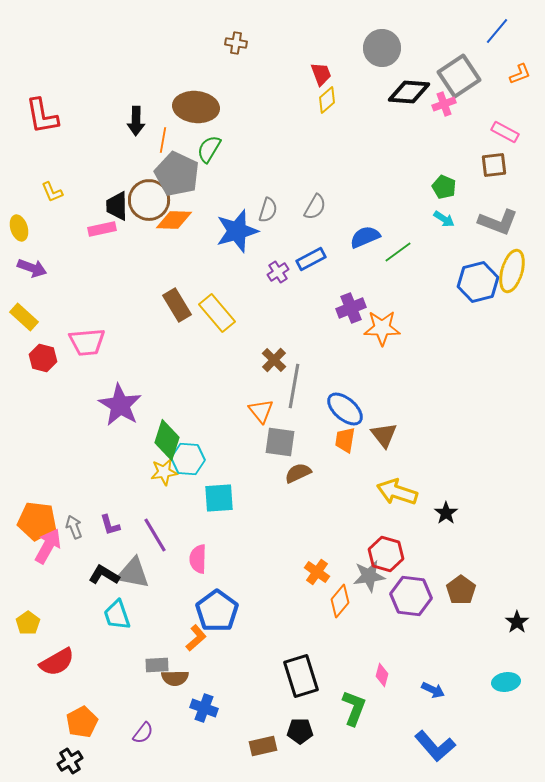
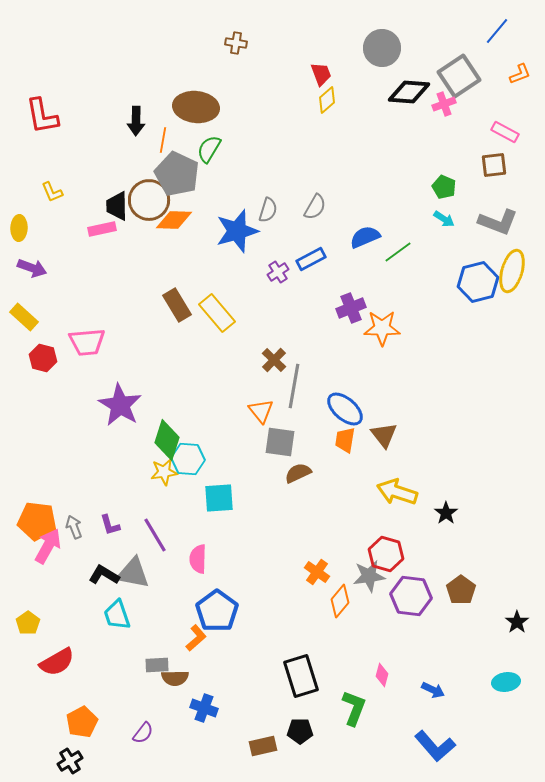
yellow ellipse at (19, 228): rotated 20 degrees clockwise
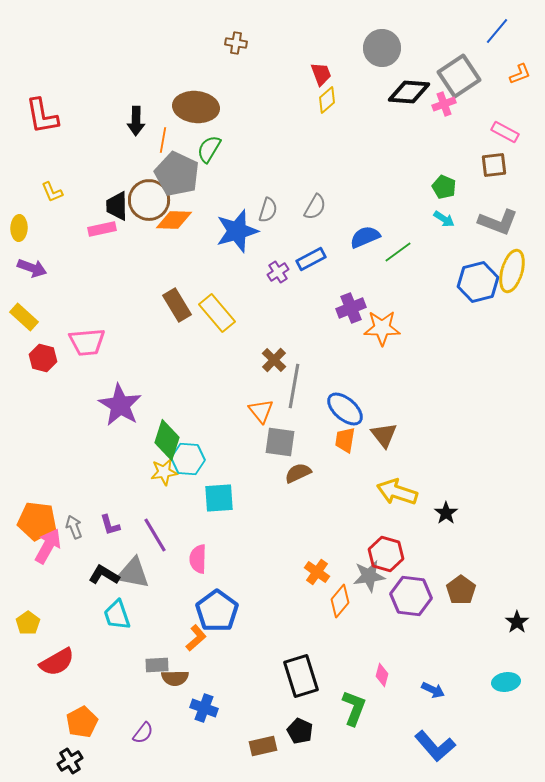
black pentagon at (300, 731): rotated 25 degrees clockwise
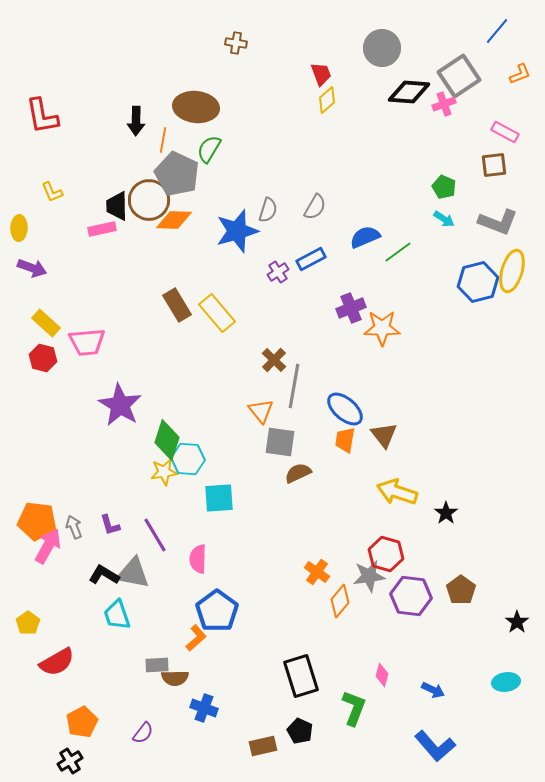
yellow rectangle at (24, 317): moved 22 px right, 6 px down
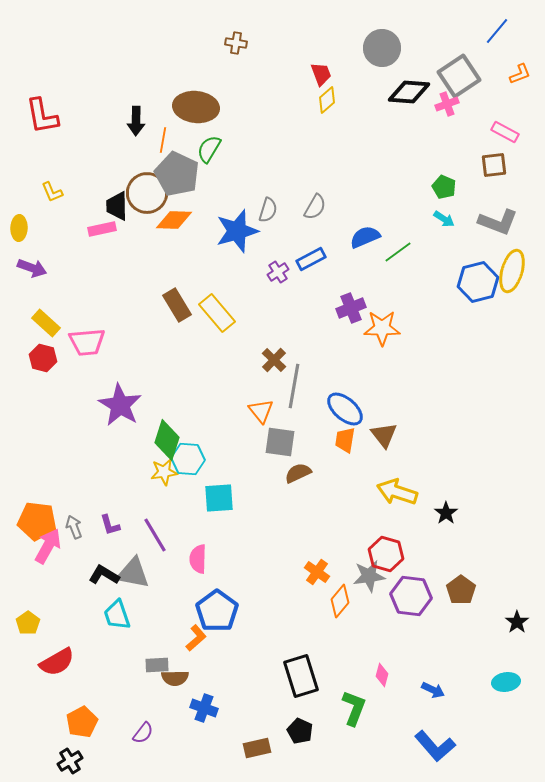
pink cross at (444, 104): moved 3 px right
brown circle at (149, 200): moved 2 px left, 7 px up
brown rectangle at (263, 746): moved 6 px left, 2 px down
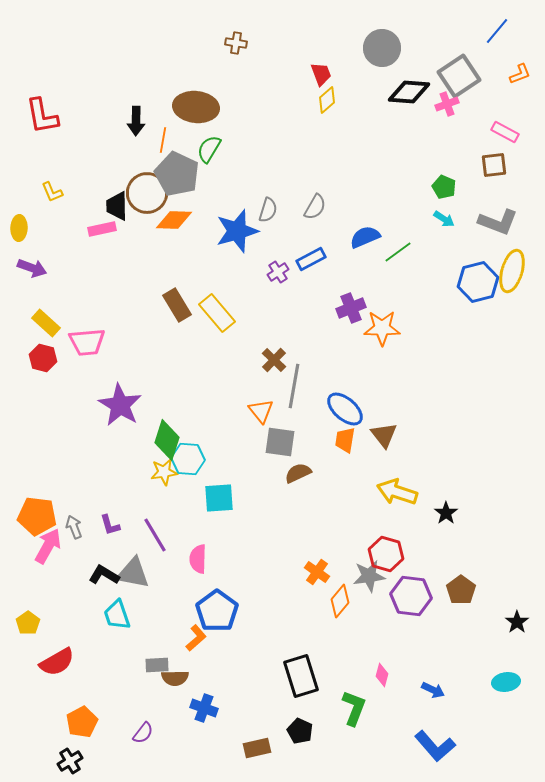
orange pentagon at (37, 521): moved 5 px up
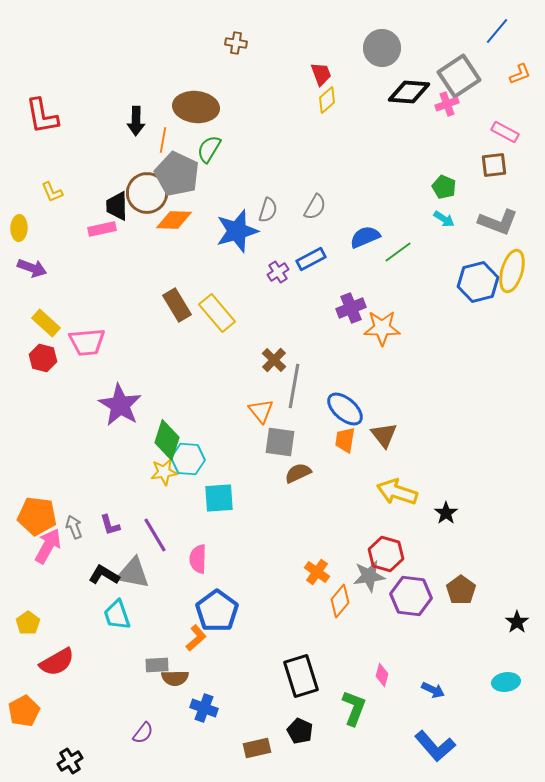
orange pentagon at (82, 722): moved 58 px left, 11 px up
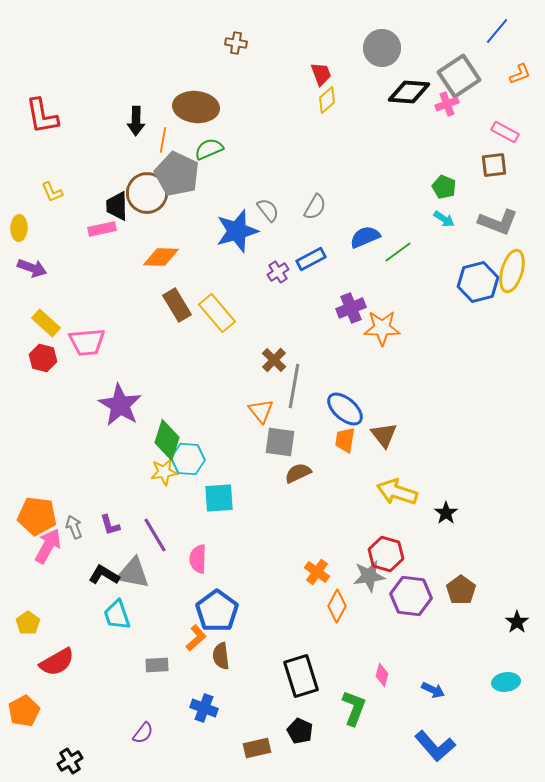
green semicircle at (209, 149): rotated 36 degrees clockwise
gray semicircle at (268, 210): rotated 55 degrees counterclockwise
orange diamond at (174, 220): moved 13 px left, 37 px down
orange diamond at (340, 601): moved 3 px left, 5 px down; rotated 12 degrees counterclockwise
brown semicircle at (175, 678): moved 46 px right, 22 px up; rotated 84 degrees clockwise
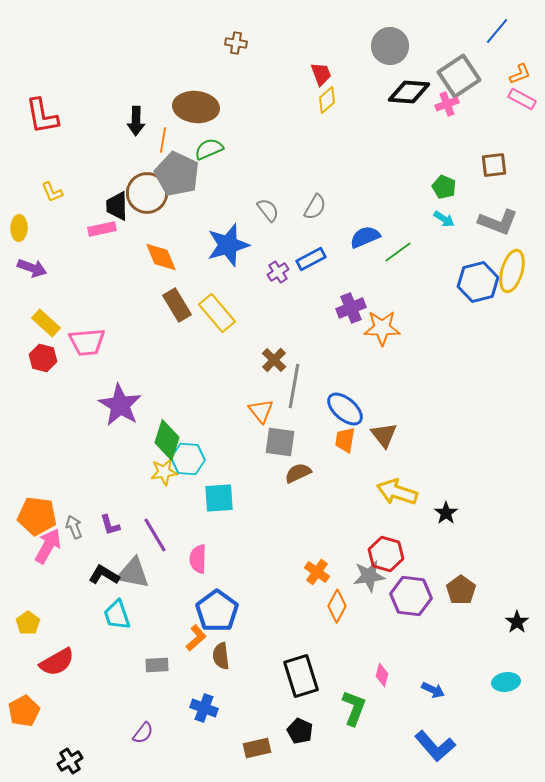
gray circle at (382, 48): moved 8 px right, 2 px up
pink rectangle at (505, 132): moved 17 px right, 33 px up
blue star at (237, 231): moved 9 px left, 14 px down
orange diamond at (161, 257): rotated 66 degrees clockwise
